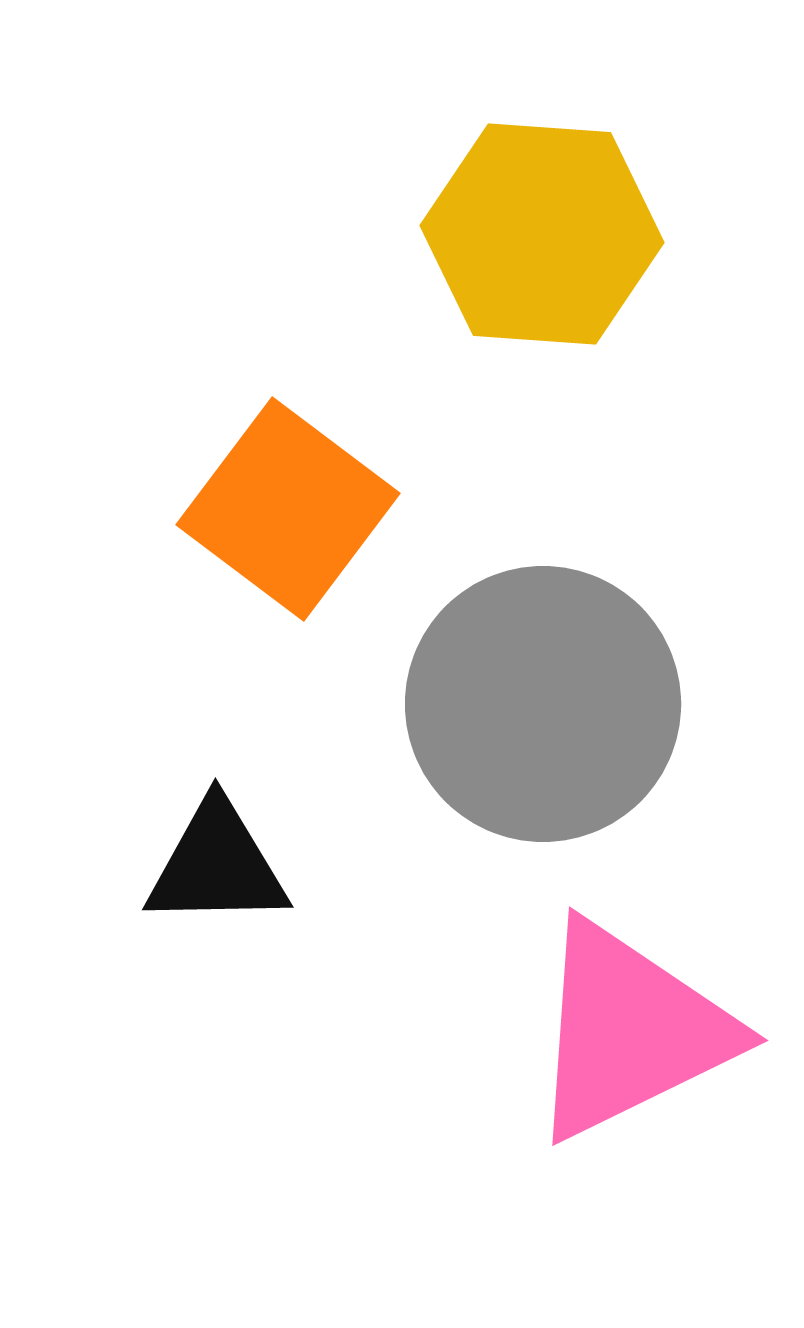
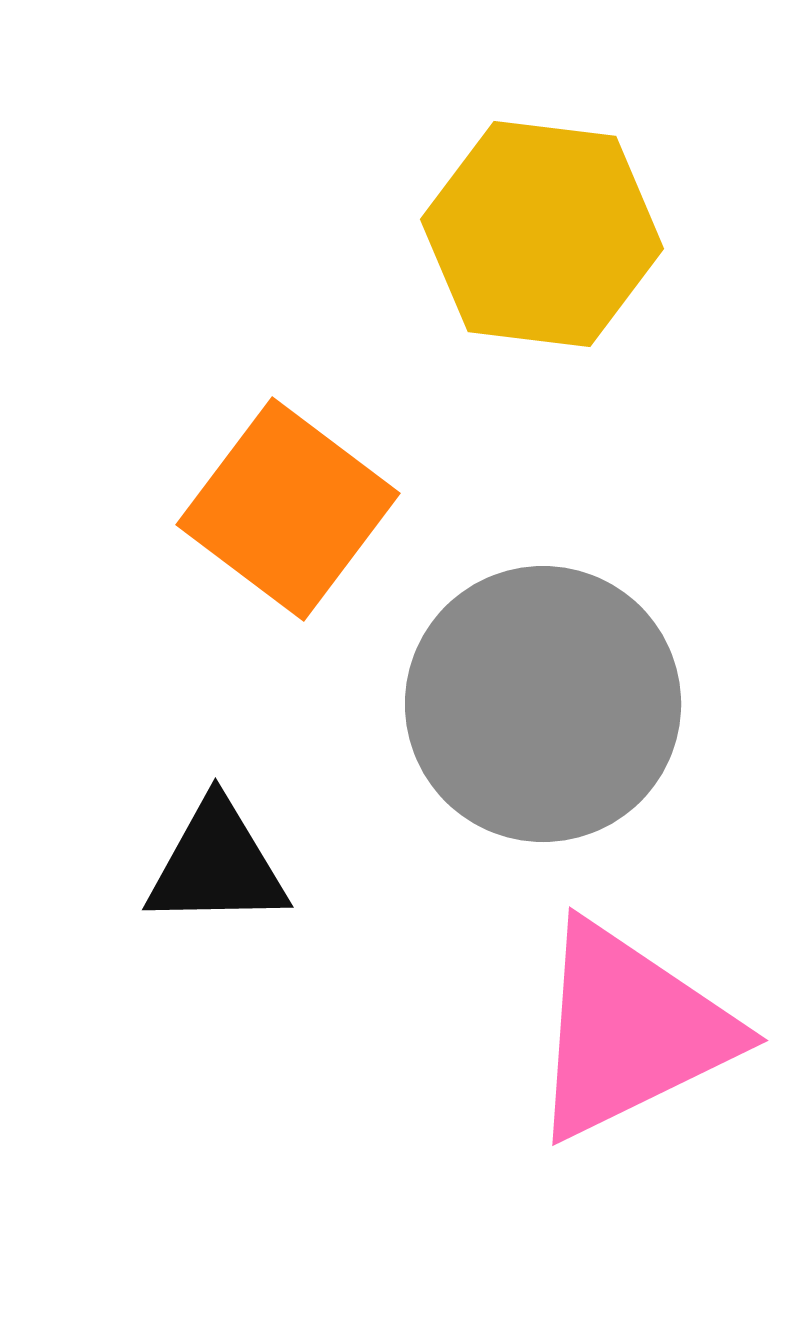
yellow hexagon: rotated 3 degrees clockwise
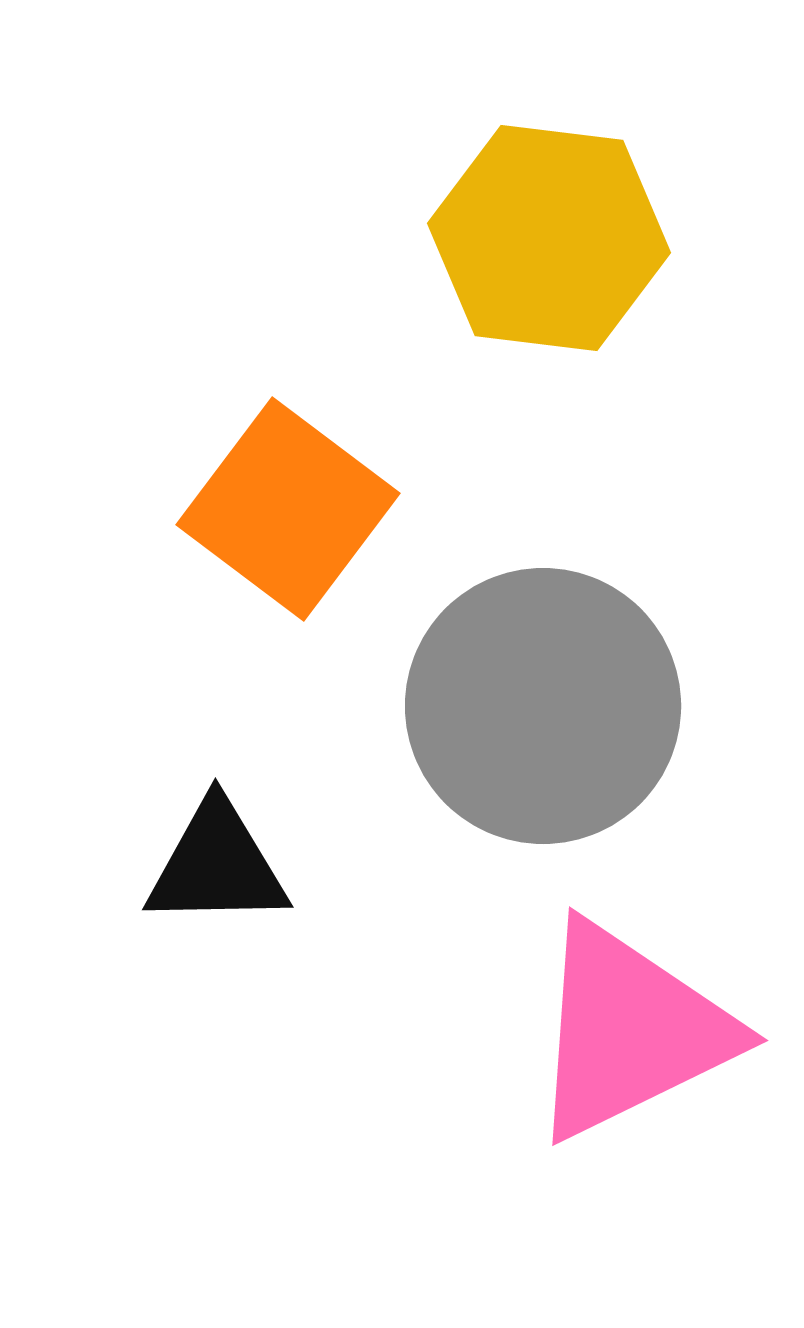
yellow hexagon: moved 7 px right, 4 px down
gray circle: moved 2 px down
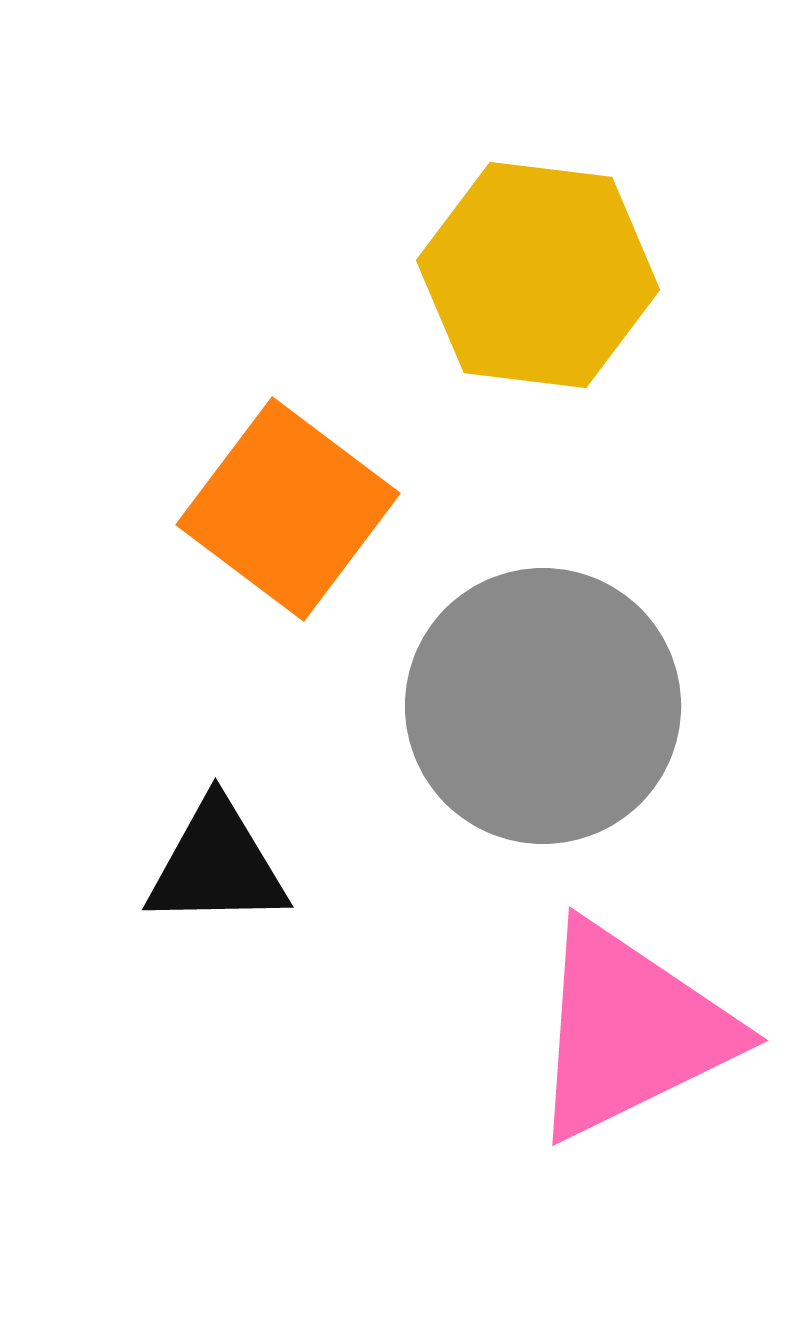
yellow hexagon: moved 11 px left, 37 px down
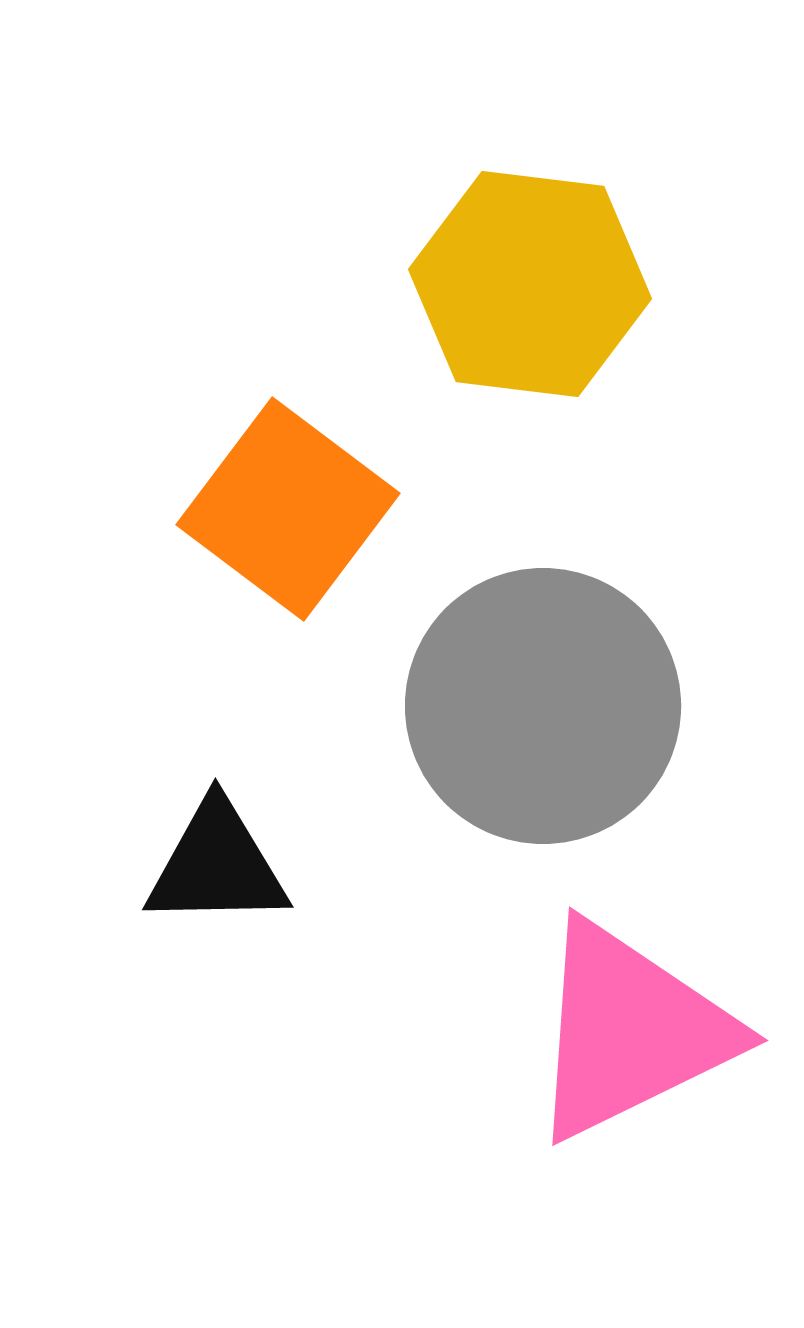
yellow hexagon: moved 8 px left, 9 px down
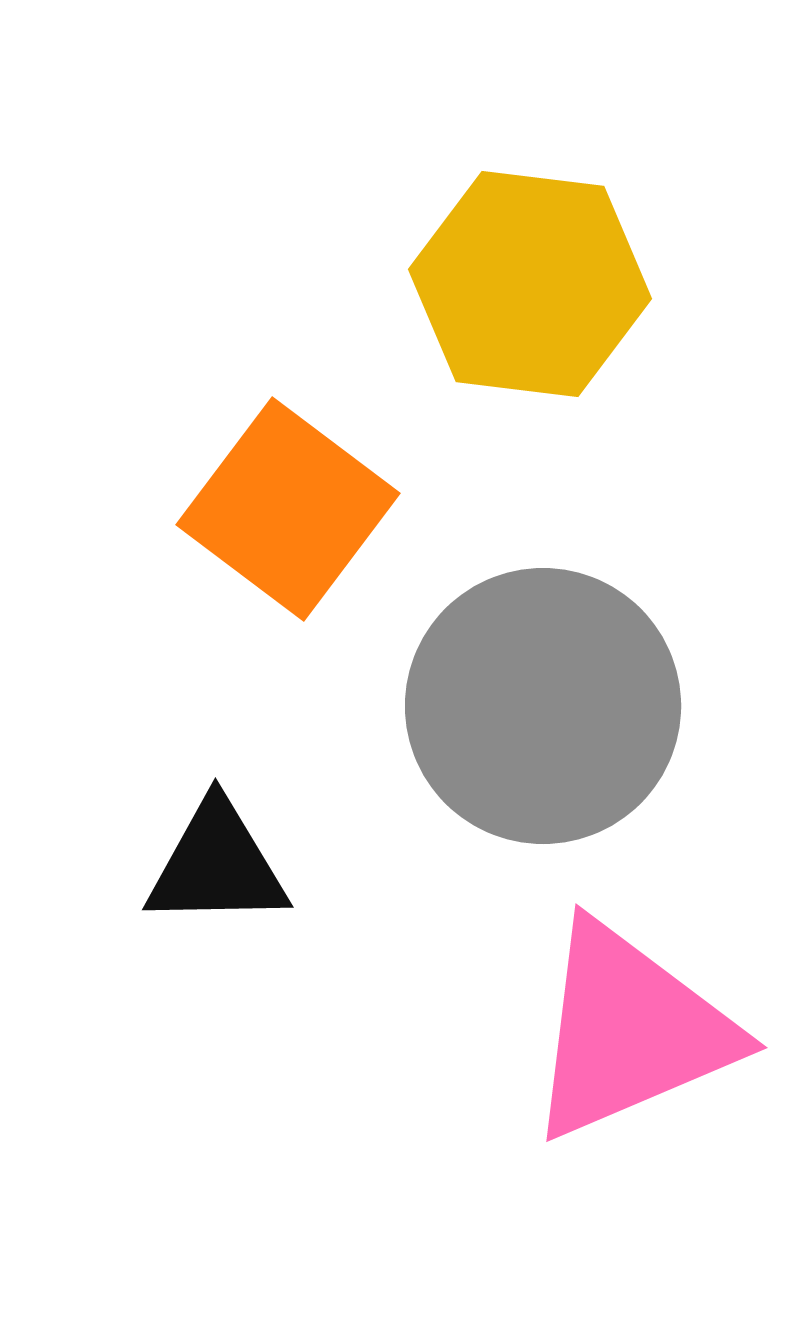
pink triangle: rotated 3 degrees clockwise
